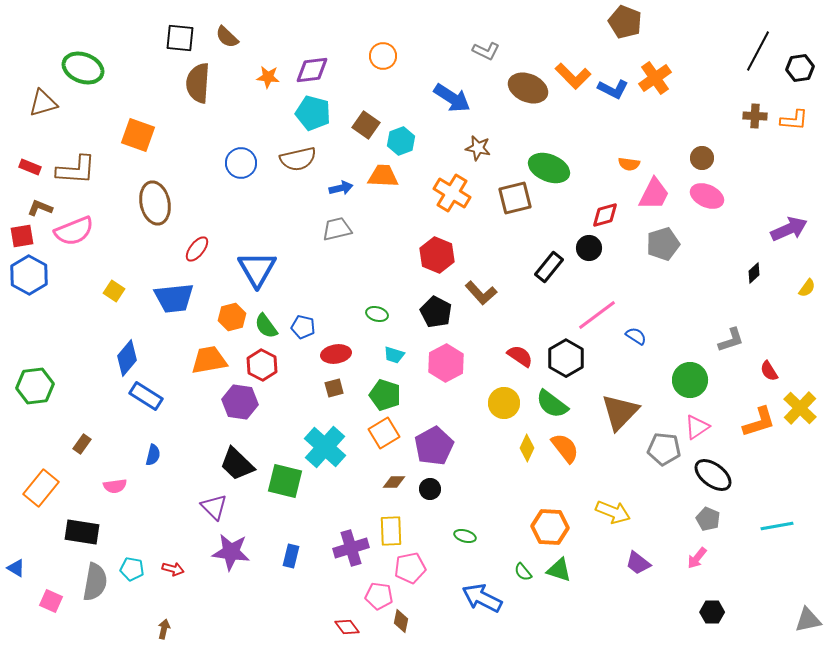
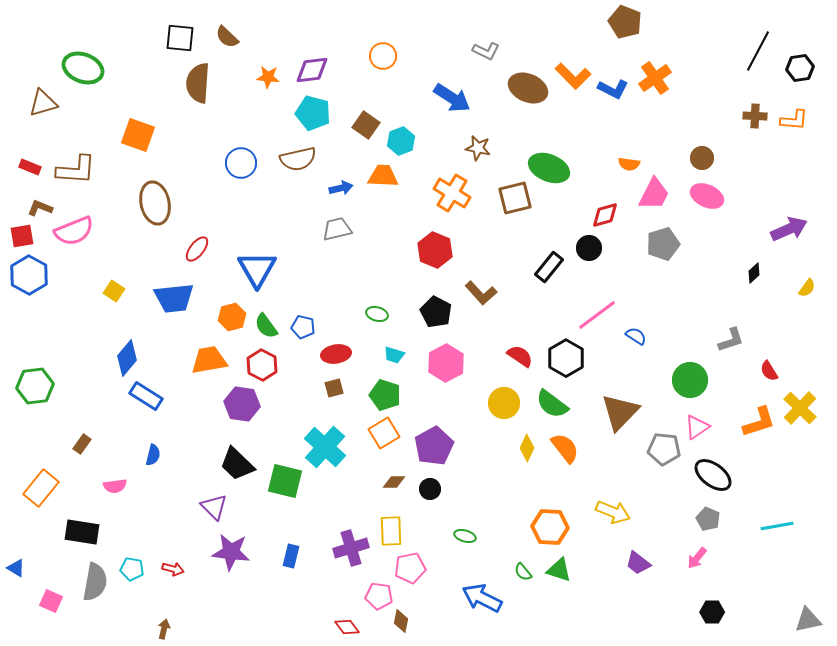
red hexagon at (437, 255): moved 2 px left, 5 px up
purple hexagon at (240, 402): moved 2 px right, 2 px down
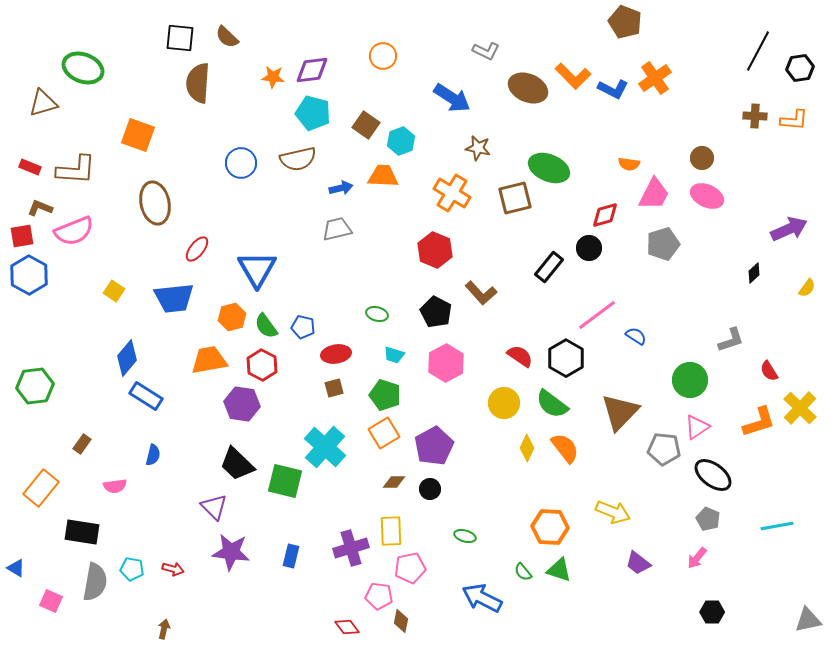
orange star at (268, 77): moved 5 px right
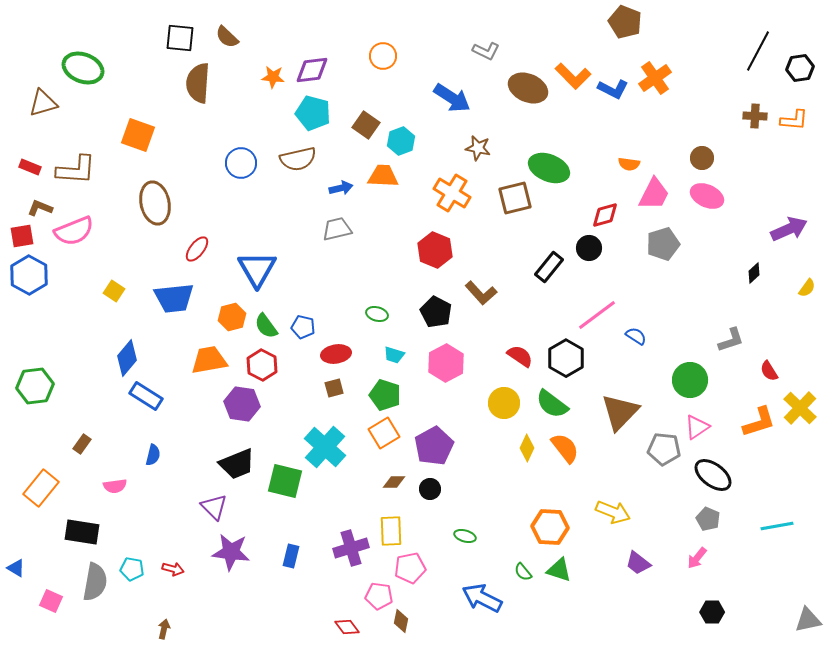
black trapezoid at (237, 464): rotated 66 degrees counterclockwise
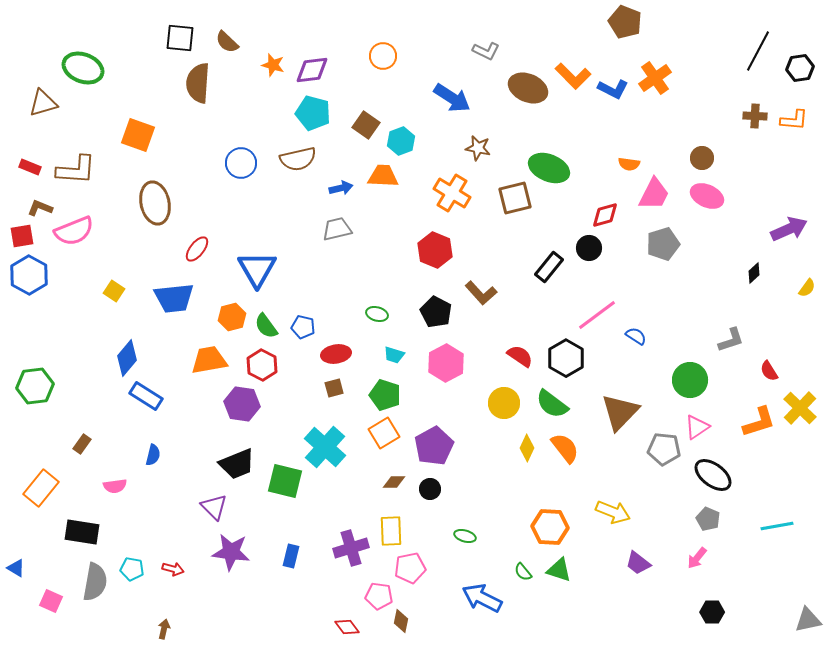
brown semicircle at (227, 37): moved 5 px down
orange star at (273, 77): moved 12 px up; rotated 10 degrees clockwise
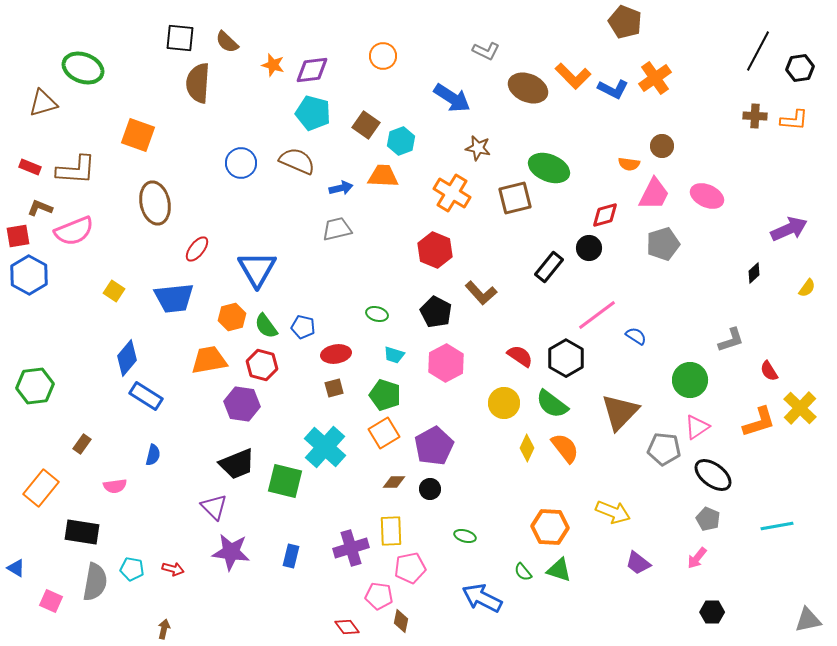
brown circle at (702, 158): moved 40 px left, 12 px up
brown semicircle at (298, 159): moved 1 px left, 2 px down; rotated 144 degrees counterclockwise
red square at (22, 236): moved 4 px left
red hexagon at (262, 365): rotated 12 degrees counterclockwise
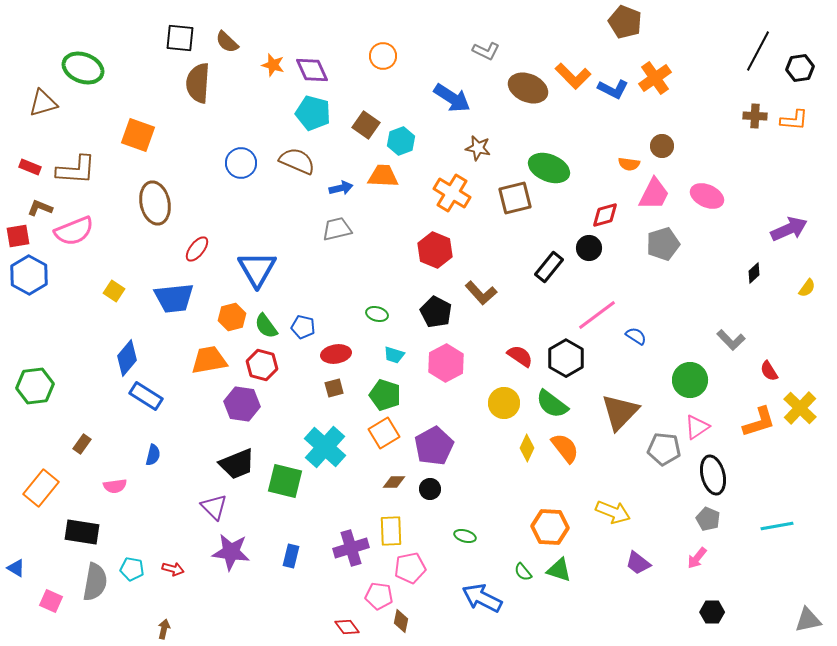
purple diamond at (312, 70): rotated 72 degrees clockwise
gray L-shape at (731, 340): rotated 64 degrees clockwise
black ellipse at (713, 475): rotated 39 degrees clockwise
